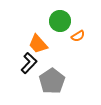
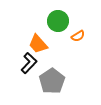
green circle: moved 2 px left
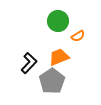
orange trapezoid: moved 21 px right, 13 px down; rotated 110 degrees clockwise
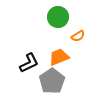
green circle: moved 4 px up
black L-shape: rotated 20 degrees clockwise
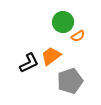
green circle: moved 5 px right, 5 px down
orange trapezoid: moved 8 px left, 1 px up; rotated 15 degrees counterclockwise
gray pentagon: moved 18 px right; rotated 15 degrees clockwise
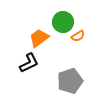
orange trapezoid: moved 12 px left, 18 px up
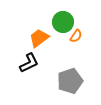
orange semicircle: moved 2 px left; rotated 24 degrees counterclockwise
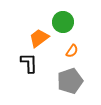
orange semicircle: moved 4 px left, 15 px down
black L-shape: rotated 65 degrees counterclockwise
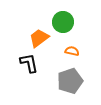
orange semicircle: rotated 112 degrees counterclockwise
black L-shape: rotated 10 degrees counterclockwise
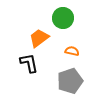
green circle: moved 4 px up
